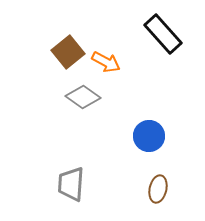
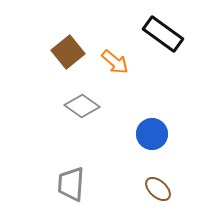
black rectangle: rotated 12 degrees counterclockwise
orange arrow: moved 9 px right; rotated 12 degrees clockwise
gray diamond: moved 1 px left, 9 px down
blue circle: moved 3 px right, 2 px up
brown ellipse: rotated 60 degrees counterclockwise
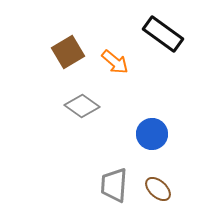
brown square: rotated 8 degrees clockwise
gray trapezoid: moved 43 px right, 1 px down
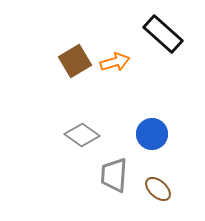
black rectangle: rotated 6 degrees clockwise
brown square: moved 7 px right, 9 px down
orange arrow: rotated 56 degrees counterclockwise
gray diamond: moved 29 px down
gray trapezoid: moved 10 px up
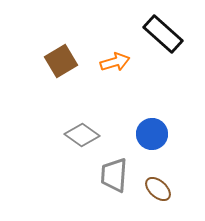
brown square: moved 14 px left
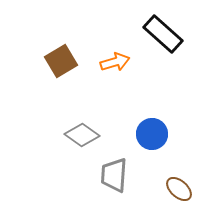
brown ellipse: moved 21 px right
